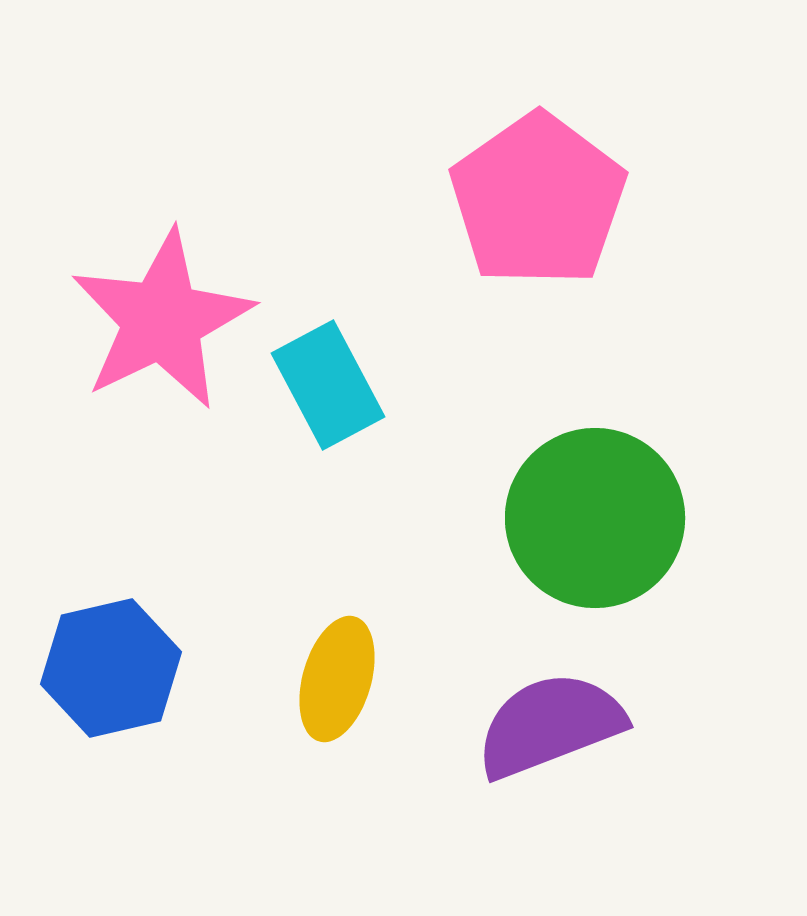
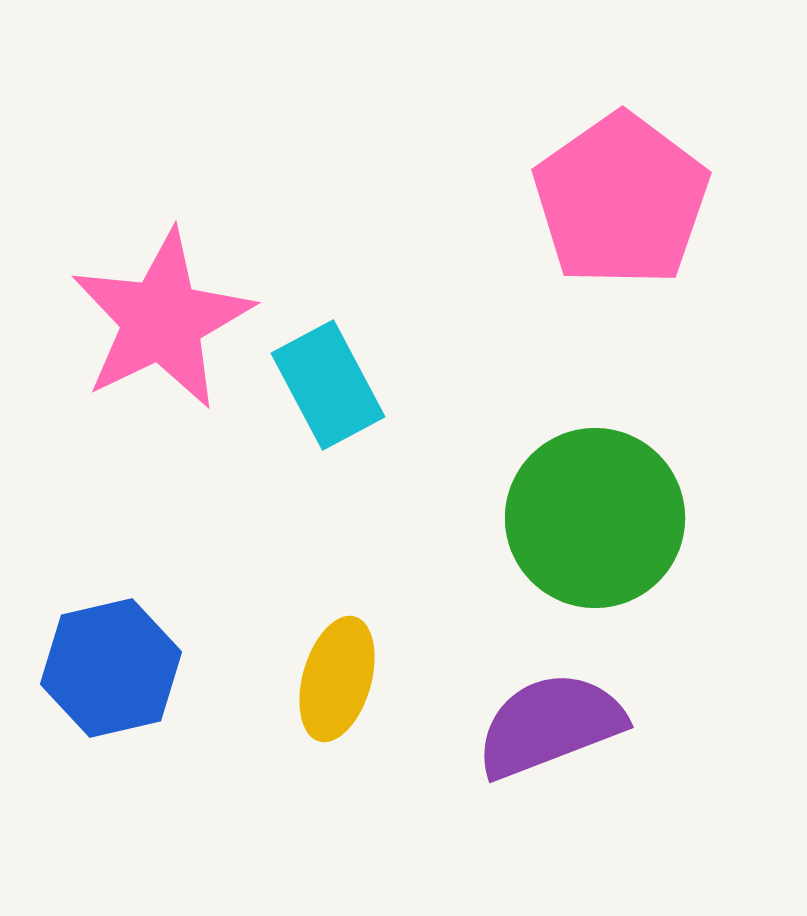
pink pentagon: moved 83 px right
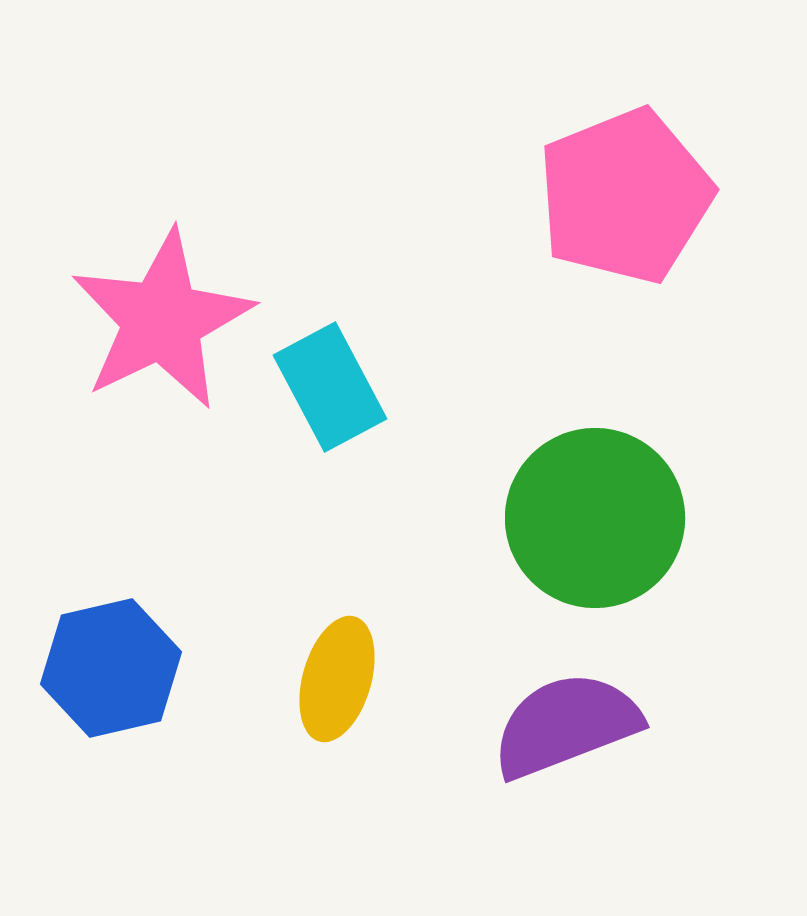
pink pentagon: moved 4 px right, 4 px up; rotated 13 degrees clockwise
cyan rectangle: moved 2 px right, 2 px down
purple semicircle: moved 16 px right
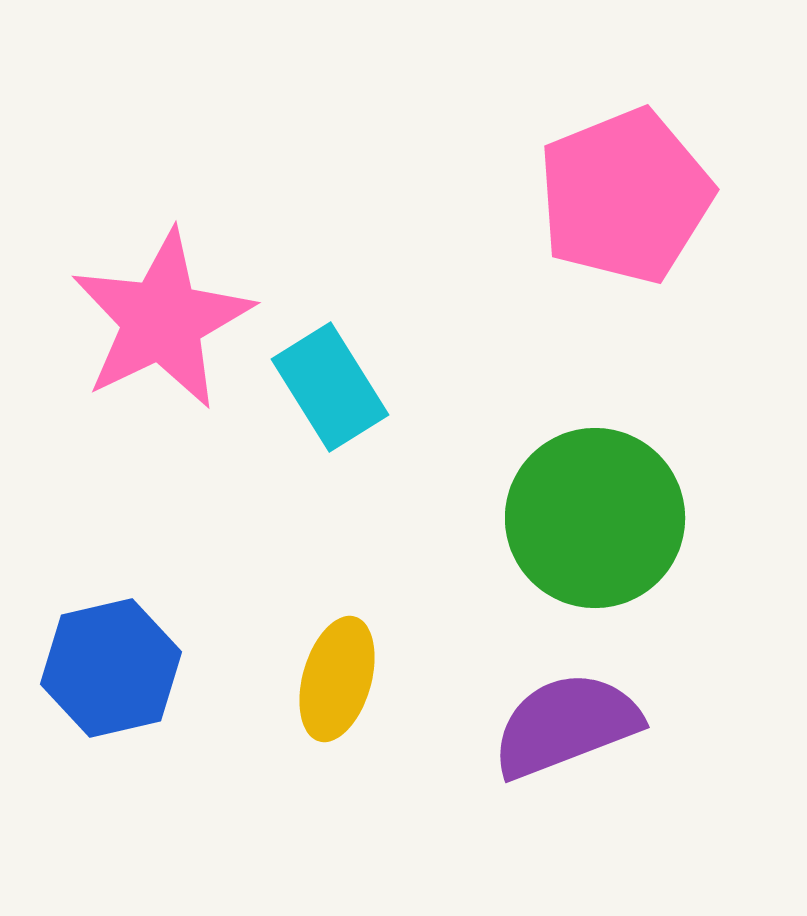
cyan rectangle: rotated 4 degrees counterclockwise
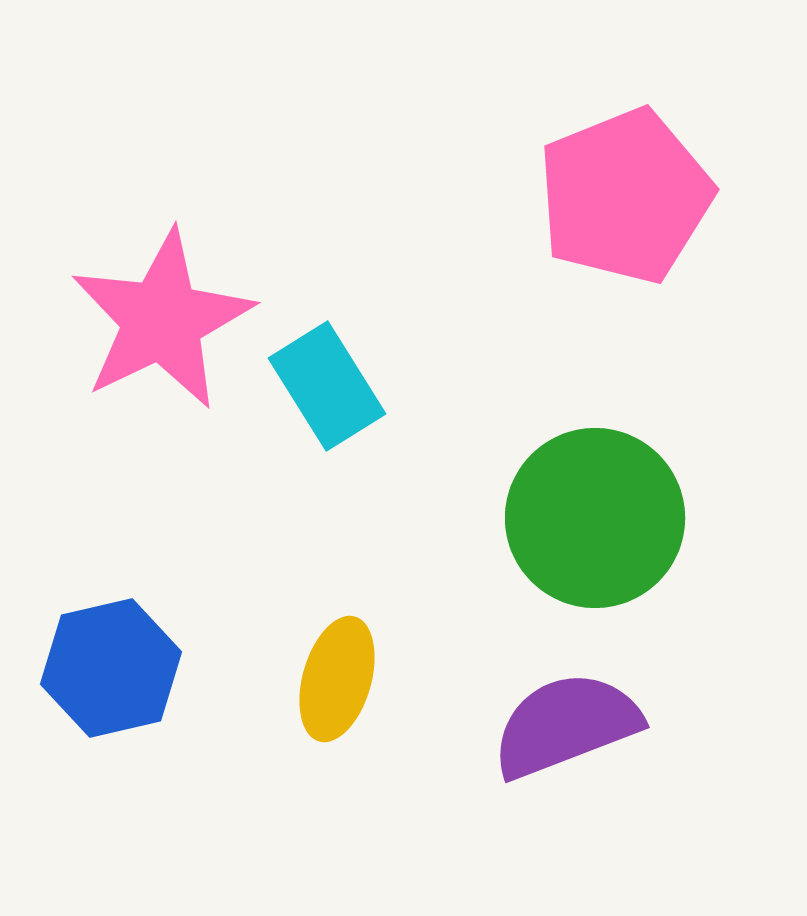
cyan rectangle: moved 3 px left, 1 px up
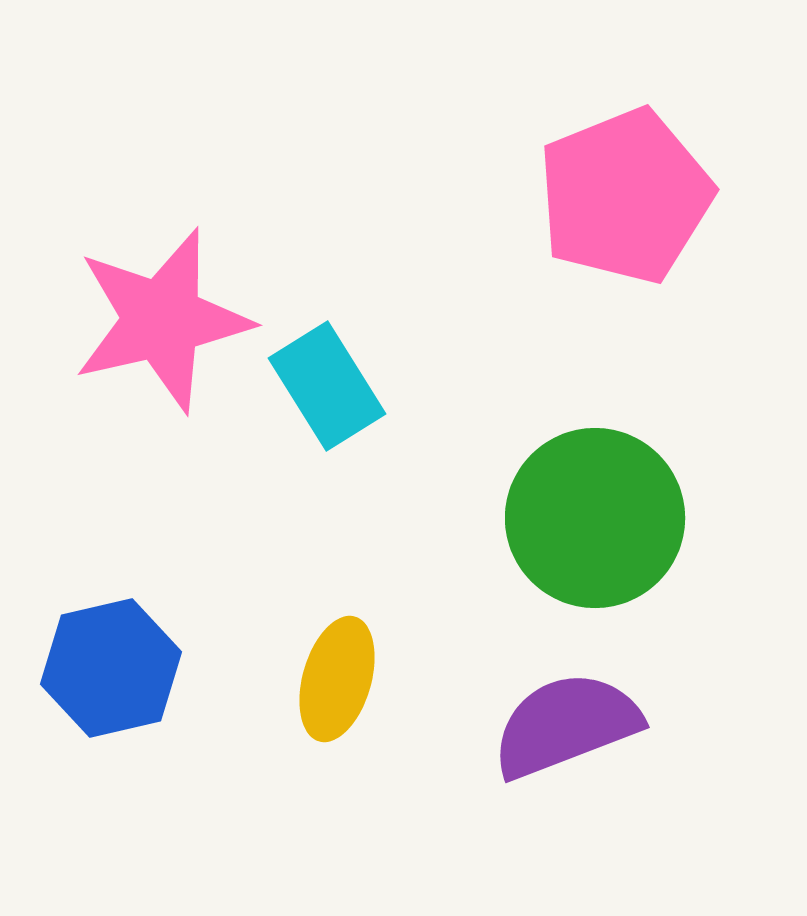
pink star: rotated 13 degrees clockwise
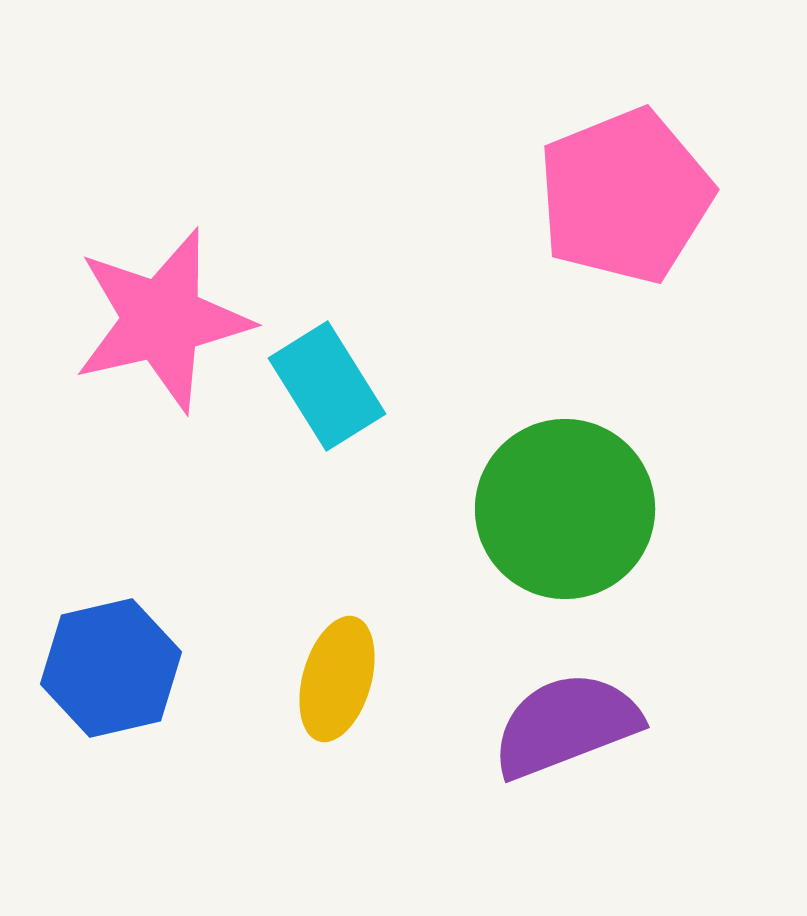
green circle: moved 30 px left, 9 px up
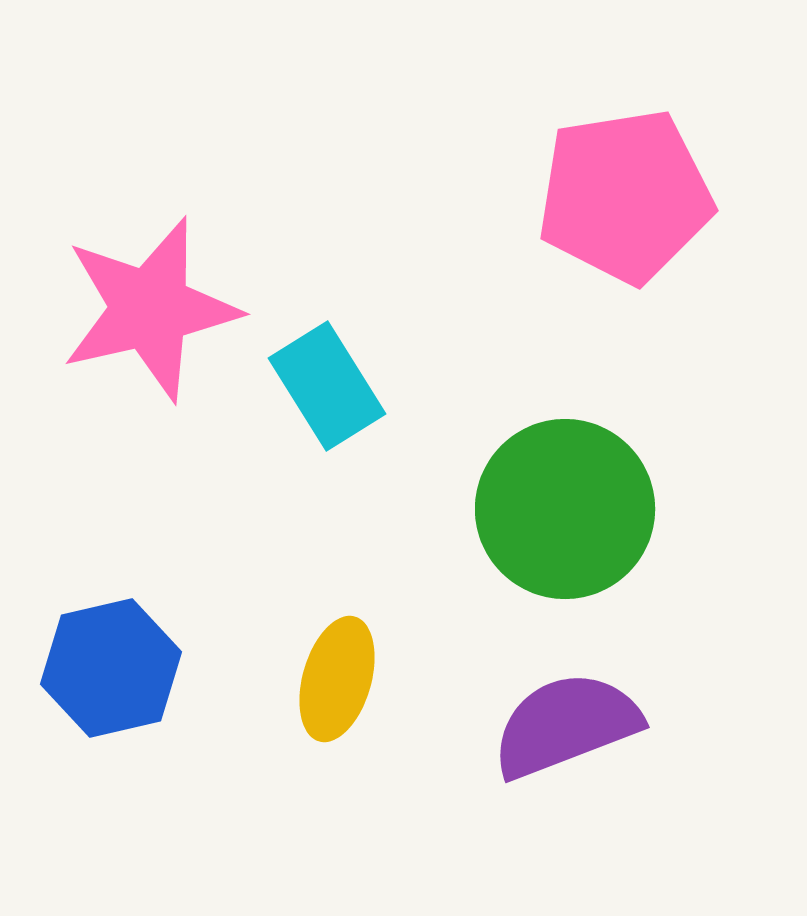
pink pentagon: rotated 13 degrees clockwise
pink star: moved 12 px left, 11 px up
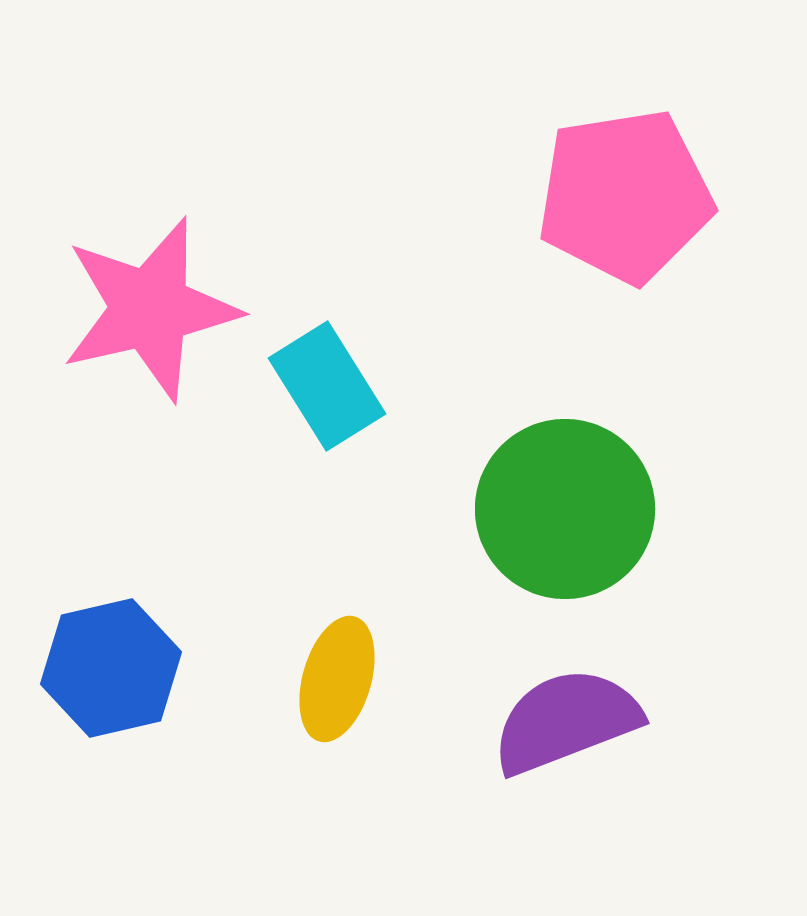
purple semicircle: moved 4 px up
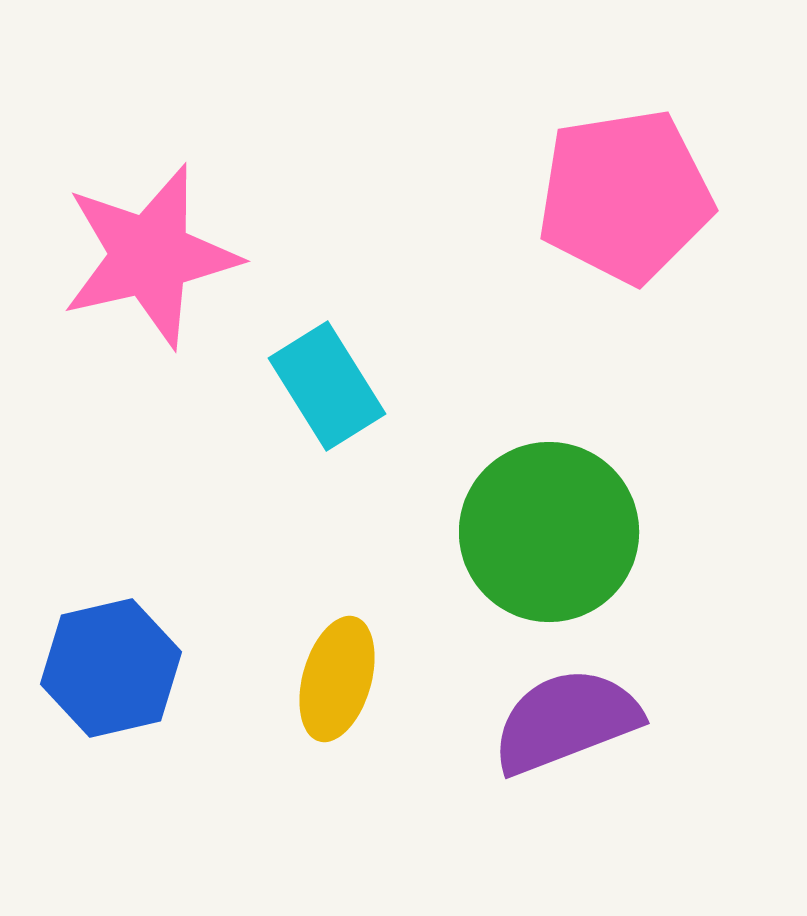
pink star: moved 53 px up
green circle: moved 16 px left, 23 px down
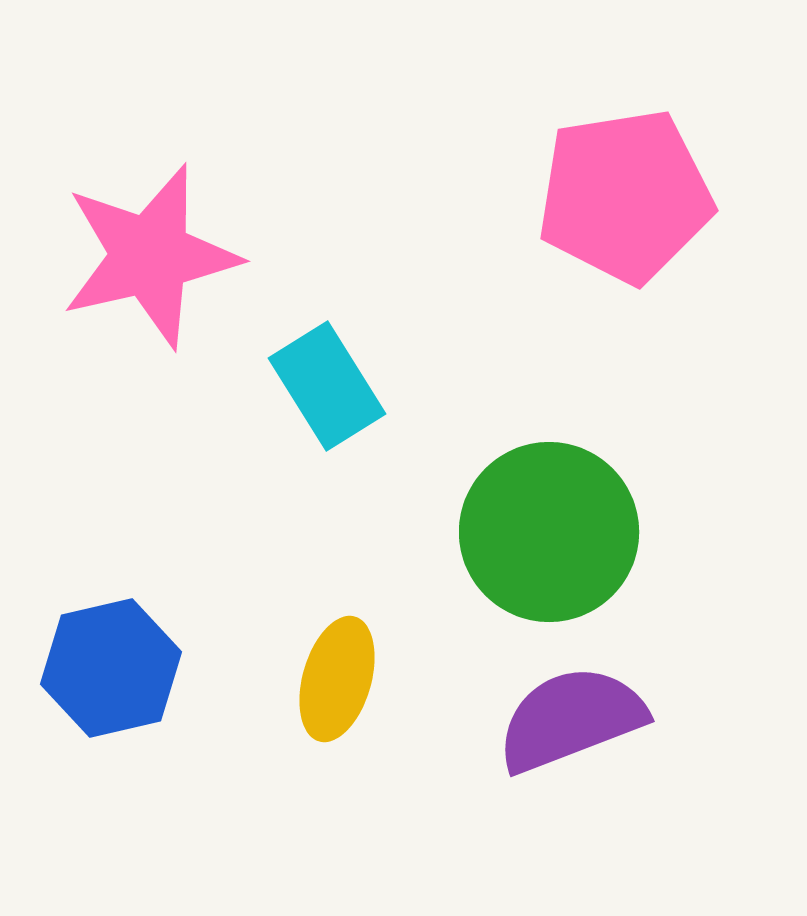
purple semicircle: moved 5 px right, 2 px up
